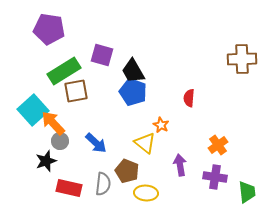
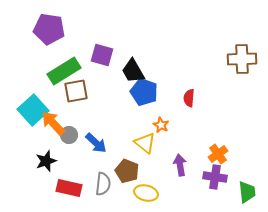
blue pentagon: moved 11 px right
gray circle: moved 9 px right, 6 px up
orange cross: moved 9 px down
yellow ellipse: rotated 10 degrees clockwise
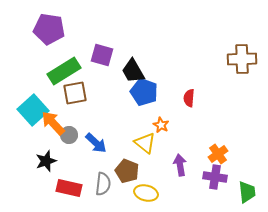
brown square: moved 1 px left, 2 px down
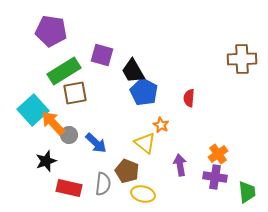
purple pentagon: moved 2 px right, 2 px down
blue pentagon: rotated 8 degrees clockwise
yellow ellipse: moved 3 px left, 1 px down
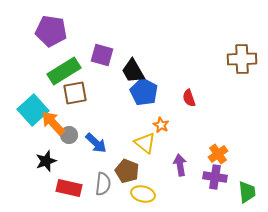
red semicircle: rotated 24 degrees counterclockwise
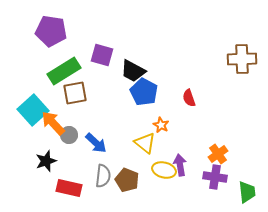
black trapezoid: rotated 32 degrees counterclockwise
brown pentagon: moved 9 px down
gray semicircle: moved 8 px up
yellow ellipse: moved 21 px right, 24 px up
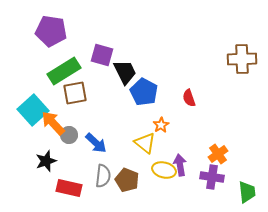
black trapezoid: moved 8 px left, 1 px down; rotated 144 degrees counterclockwise
orange star: rotated 14 degrees clockwise
purple cross: moved 3 px left
